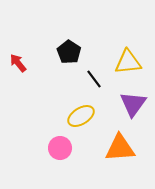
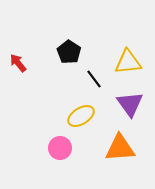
purple triangle: moved 3 px left; rotated 12 degrees counterclockwise
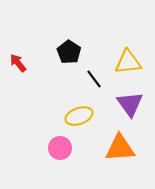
yellow ellipse: moved 2 px left; rotated 12 degrees clockwise
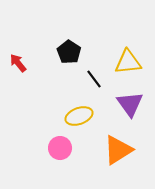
orange triangle: moved 2 px left, 2 px down; rotated 28 degrees counterclockwise
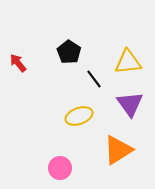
pink circle: moved 20 px down
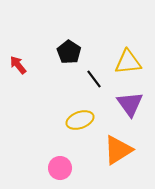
red arrow: moved 2 px down
yellow ellipse: moved 1 px right, 4 px down
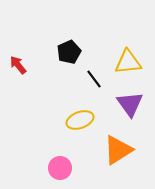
black pentagon: rotated 15 degrees clockwise
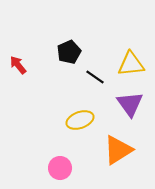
yellow triangle: moved 3 px right, 2 px down
black line: moved 1 px right, 2 px up; rotated 18 degrees counterclockwise
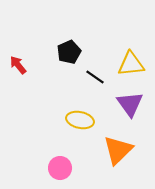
yellow ellipse: rotated 32 degrees clockwise
orange triangle: rotated 12 degrees counterclockwise
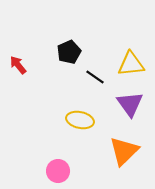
orange triangle: moved 6 px right, 1 px down
pink circle: moved 2 px left, 3 px down
